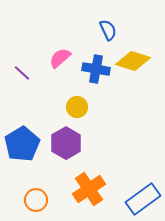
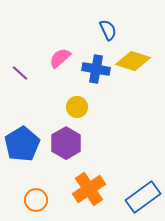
purple line: moved 2 px left
blue rectangle: moved 2 px up
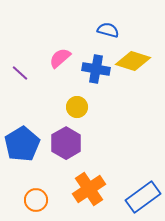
blue semicircle: rotated 50 degrees counterclockwise
